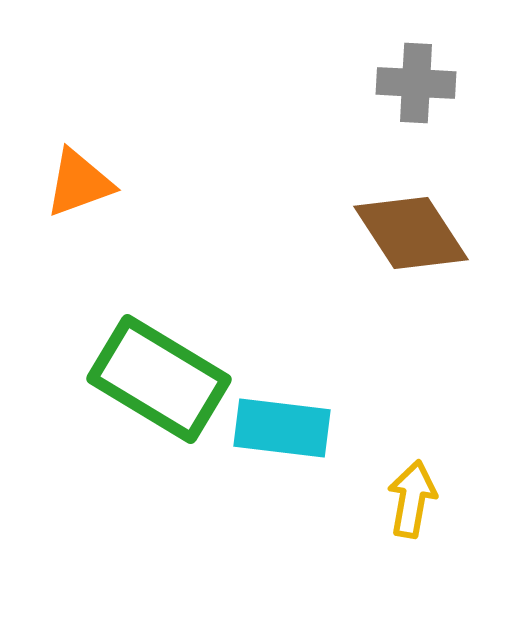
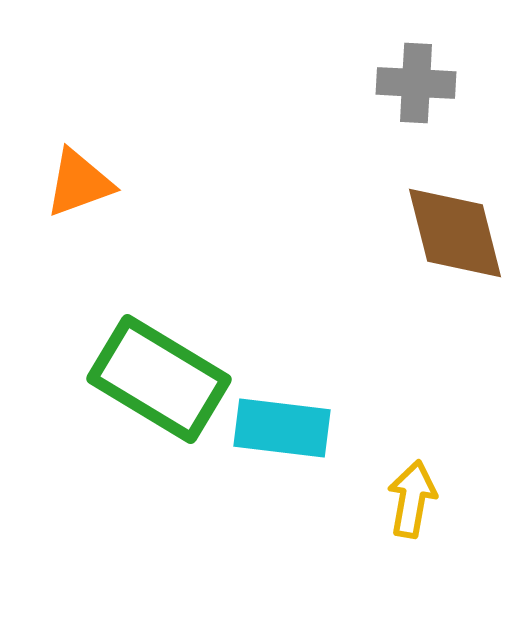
brown diamond: moved 44 px right; rotated 19 degrees clockwise
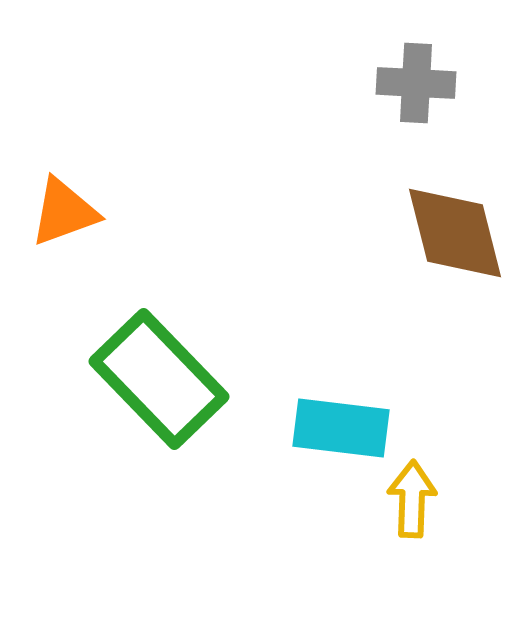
orange triangle: moved 15 px left, 29 px down
green rectangle: rotated 15 degrees clockwise
cyan rectangle: moved 59 px right
yellow arrow: rotated 8 degrees counterclockwise
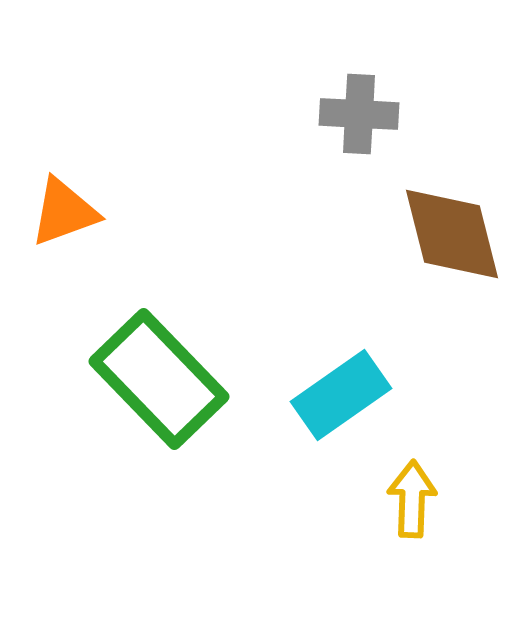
gray cross: moved 57 px left, 31 px down
brown diamond: moved 3 px left, 1 px down
cyan rectangle: moved 33 px up; rotated 42 degrees counterclockwise
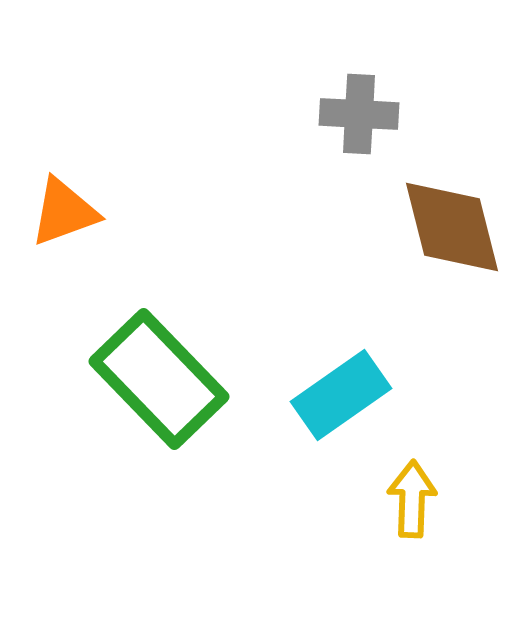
brown diamond: moved 7 px up
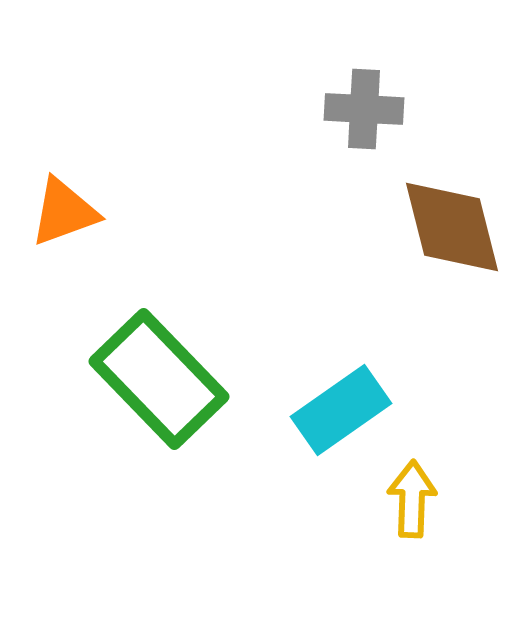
gray cross: moved 5 px right, 5 px up
cyan rectangle: moved 15 px down
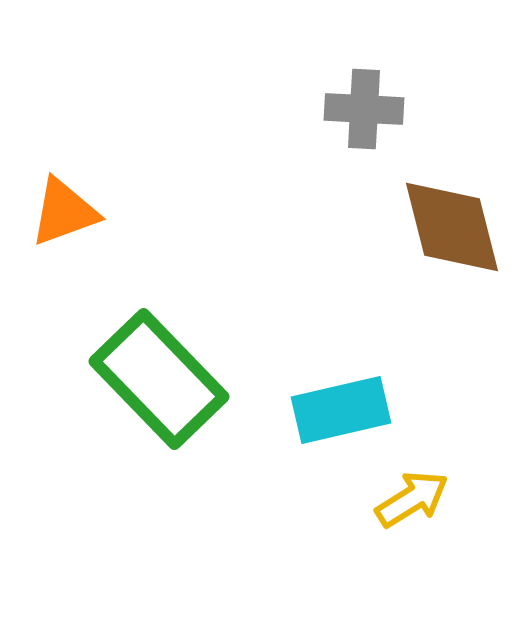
cyan rectangle: rotated 22 degrees clockwise
yellow arrow: rotated 56 degrees clockwise
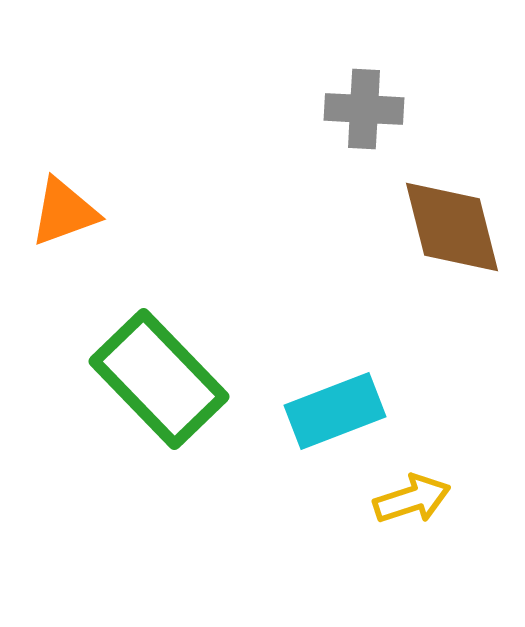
cyan rectangle: moved 6 px left, 1 px down; rotated 8 degrees counterclockwise
yellow arrow: rotated 14 degrees clockwise
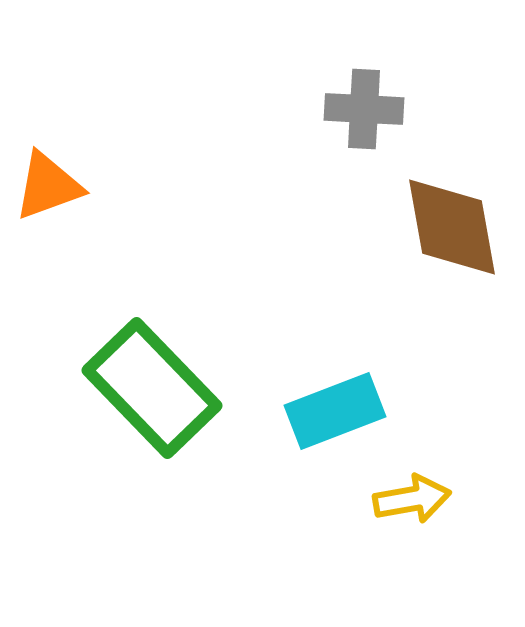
orange triangle: moved 16 px left, 26 px up
brown diamond: rotated 4 degrees clockwise
green rectangle: moved 7 px left, 9 px down
yellow arrow: rotated 8 degrees clockwise
